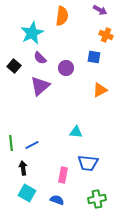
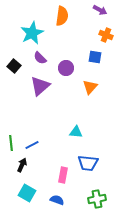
blue square: moved 1 px right
orange triangle: moved 10 px left, 3 px up; rotated 21 degrees counterclockwise
black arrow: moved 1 px left, 3 px up; rotated 32 degrees clockwise
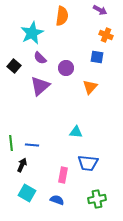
blue square: moved 2 px right
blue line: rotated 32 degrees clockwise
